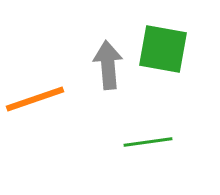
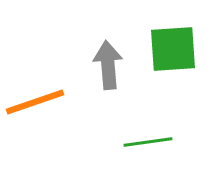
green square: moved 10 px right; rotated 14 degrees counterclockwise
orange line: moved 3 px down
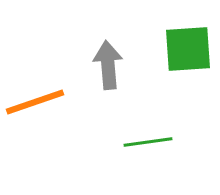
green square: moved 15 px right
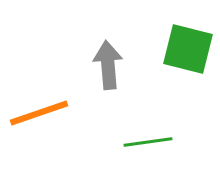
green square: rotated 18 degrees clockwise
orange line: moved 4 px right, 11 px down
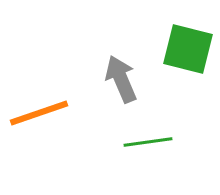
gray arrow: moved 13 px right, 14 px down; rotated 18 degrees counterclockwise
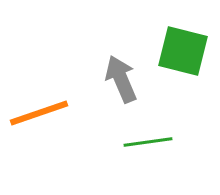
green square: moved 5 px left, 2 px down
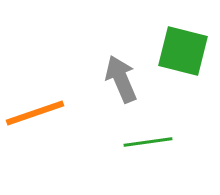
orange line: moved 4 px left
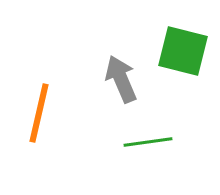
orange line: moved 4 px right; rotated 58 degrees counterclockwise
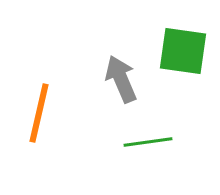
green square: rotated 6 degrees counterclockwise
